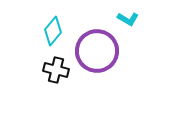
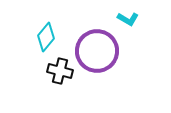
cyan diamond: moved 7 px left, 6 px down
black cross: moved 4 px right, 1 px down
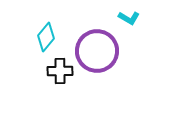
cyan L-shape: moved 1 px right, 1 px up
black cross: rotated 15 degrees counterclockwise
